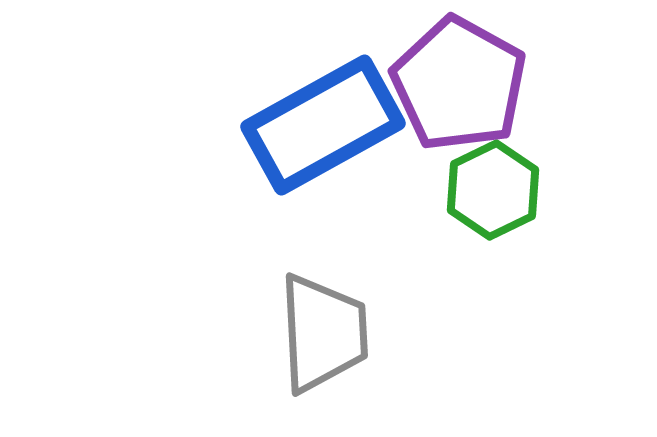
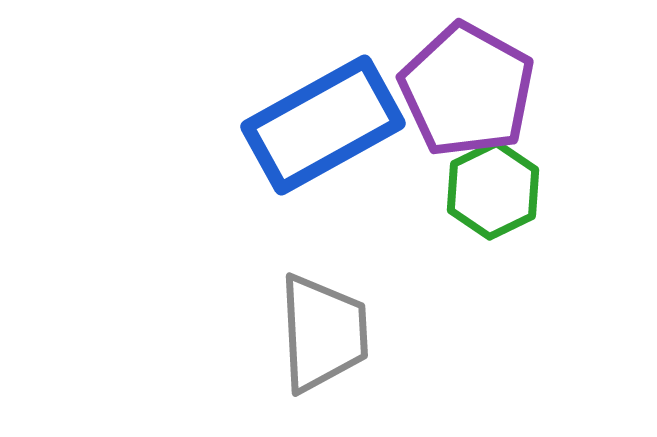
purple pentagon: moved 8 px right, 6 px down
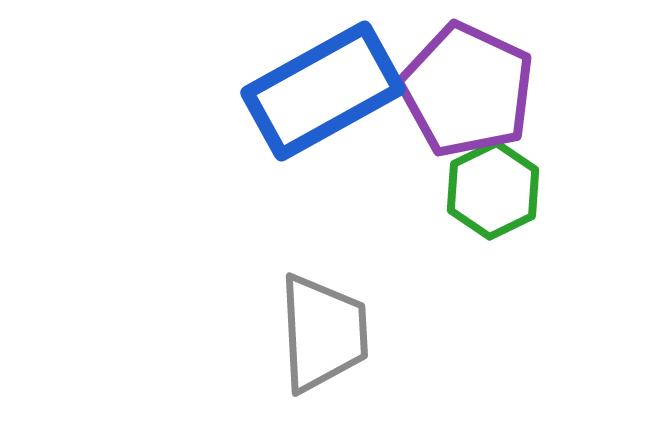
purple pentagon: rotated 4 degrees counterclockwise
blue rectangle: moved 34 px up
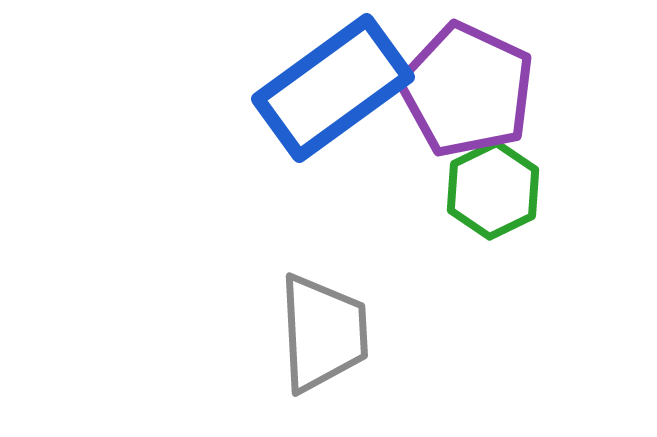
blue rectangle: moved 10 px right, 3 px up; rotated 7 degrees counterclockwise
